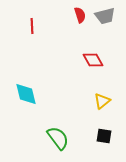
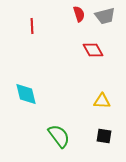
red semicircle: moved 1 px left, 1 px up
red diamond: moved 10 px up
yellow triangle: rotated 42 degrees clockwise
green semicircle: moved 1 px right, 2 px up
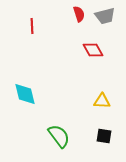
cyan diamond: moved 1 px left
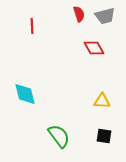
red diamond: moved 1 px right, 2 px up
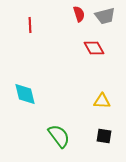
red line: moved 2 px left, 1 px up
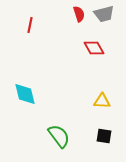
gray trapezoid: moved 1 px left, 2 px up
red line: rotated 14 degrees clockwise
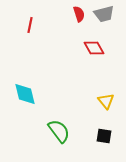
yellow triangle: moved 4 px right; rotated 48 degrees clockwise
green semicircle: moved 5 px up
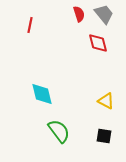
gray trapezoid: rotated 115 degrees counterclockwise
red diamond: moved 4 px right, 5 px up; rotated 15 degrees clockwise
cyan diamond: moved 17 px right
yellow triangle: rotated 24 degrees counterclockwise
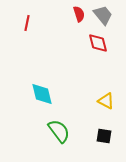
gray trapezoid: moved 1 px left, 1 px down
red line: moved 3 px left, 2 px up
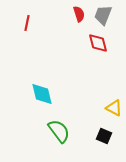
gray trapezoid: rotated 120 degrees counterclockwise
yellow triangle: moved 8 px right, 7 px down
black square: rotated 14 degrees clockwise
